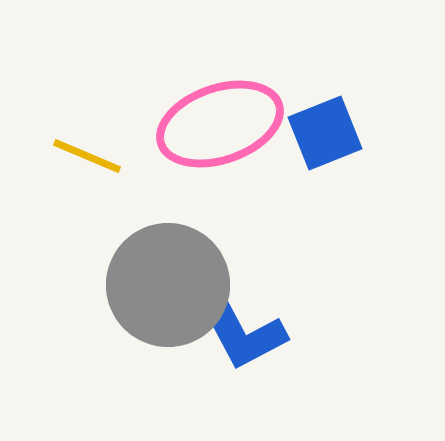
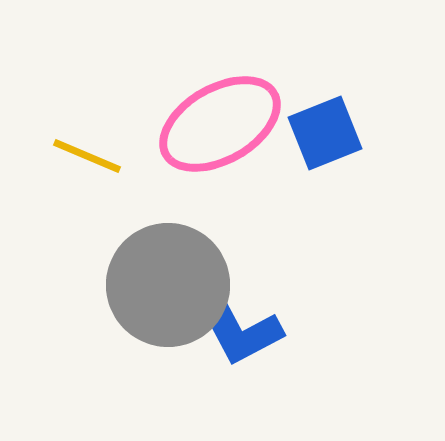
pink ellipse: rotated 11 degrees counterclockwise
blue L-shape: moved 4 px left, 4 px up
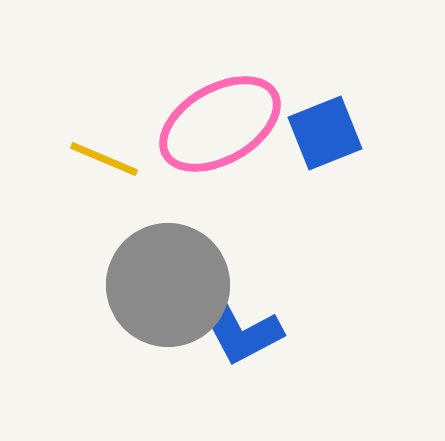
yellow line: moved 17 px right, 3 px down
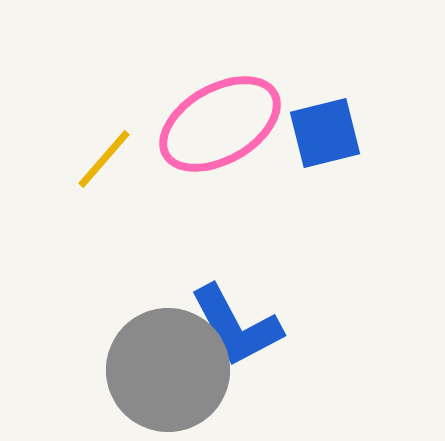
blue square: rotated 8 degrees clockwise
yellow line: rotated 72 degrees counterclockwise
gray circle: moved 85 px down
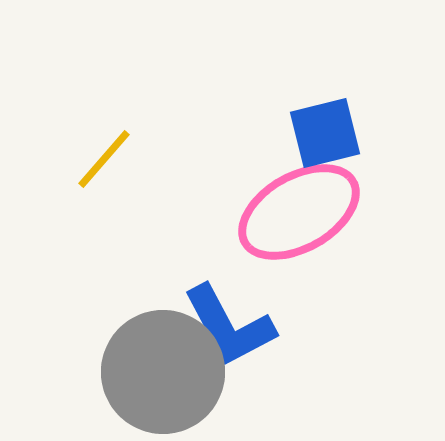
pink ellipse: moved 79 px right, 88 px down
blue L-shape: moved 7 px left
gray circle: moved 5 px left, 2 px down
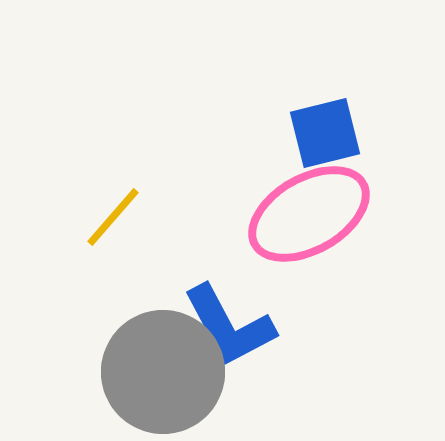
yellow line: moved 9 px right, 58 px down
pink ellipse: moved 10 px right, 2 px down
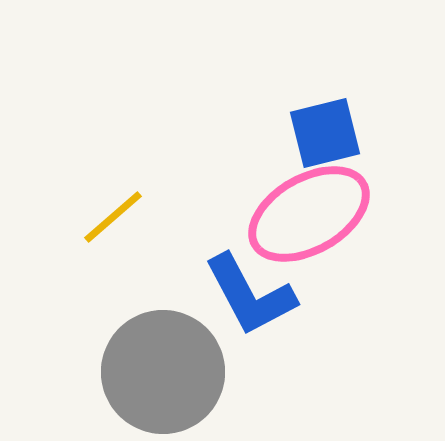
yellow line: rotated 8 degrees clockwise
blue L-shape: moved 21 px right, 31 px up
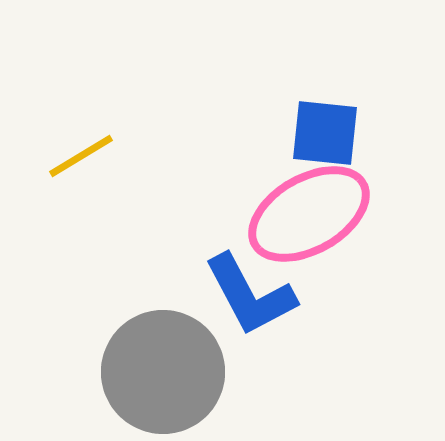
blue square: rotated 20 degrees clockwise
yellow line: moved 32 px left, 61 px up; rotated 10 degrees clockwise
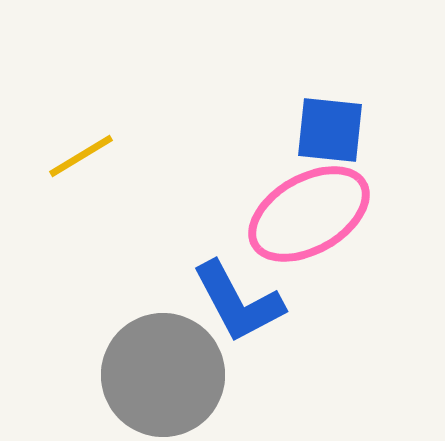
blue square: moved 5 px right, 3 px up
blue L-shape: moved 12 px left, 7 px down
gray circle: moved 3 px down
